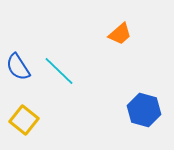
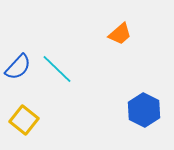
blue semicircle: rotated 104 degrees counterclockwise
cyan line: moved 2 px left, 2 px up
blue hexagon: rotated 12 degrees clockwise
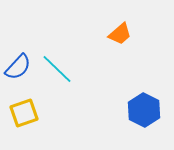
yellow square: moved 7 px up; rotated 32 degrees clockwise
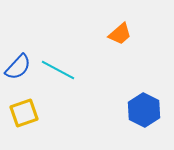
cyan line: moved 1 px right, 1 px down; rotated 16 degrees counterclockwise
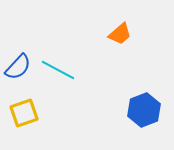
blue hexagon: rotated 12 degrees clockwise
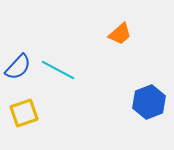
blue hexagon: moved 5 px right, 8 px up
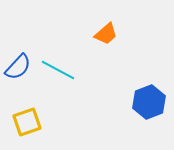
orange trapezoid: moved 14 px left
yellow square: moved 3 px right, 9 px down
